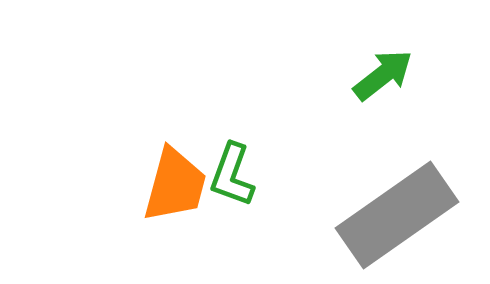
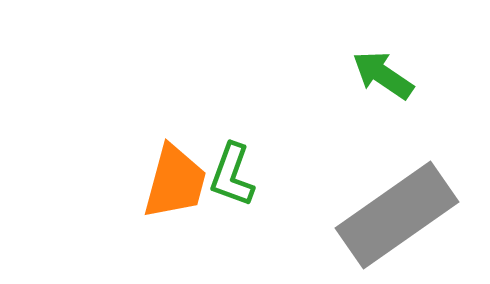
green arrow: rotated 108 degrees counterclockwise
orange trapezoid: moved 3 px up
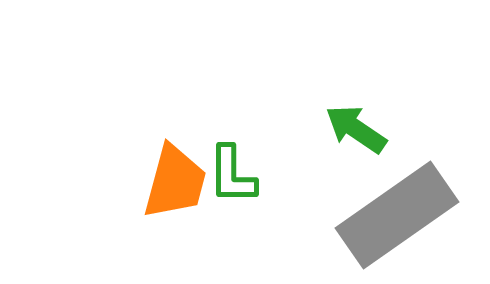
green arrow: moved 27 px left, 54 px down
green L-shape: rotated 20 degrees counterclockwise
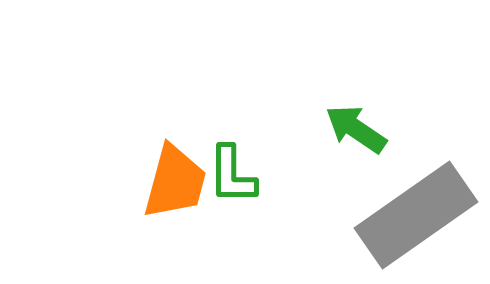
gray rectangle: moved 19 px right
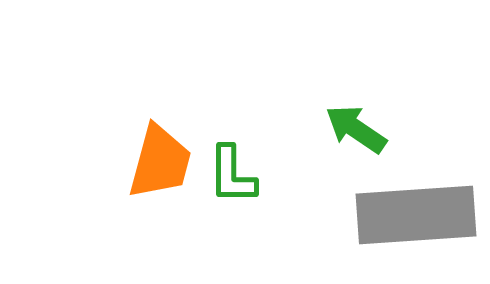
orange trapezoid: moved 15 px left, 20 px up
gray rectangle: rotated 31 degrees clockwise
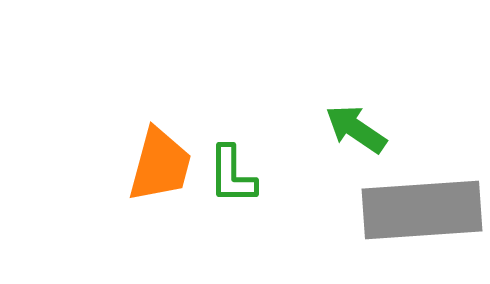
orange trapezoid: moved 3 px down
gray rectangle: moved 6 px right, 5 px up
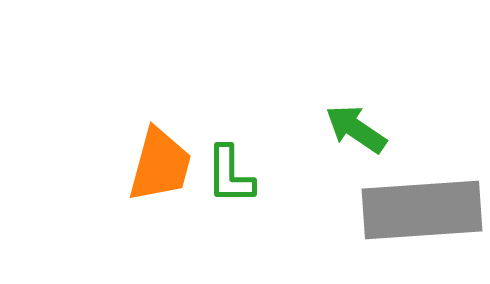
green L-shape: moved 2 px left
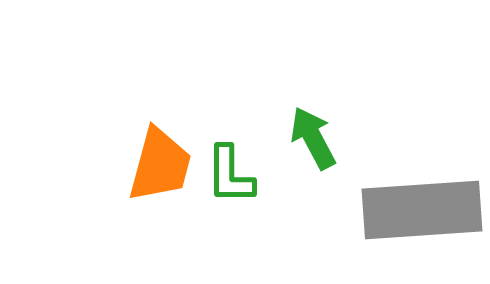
green arrow: moved 43 px left, 9 px down; rotated 28 degrees clockwise
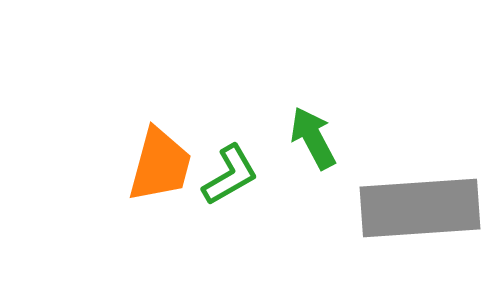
green L-shape: rotated 120 degrees counterclockwise
gray rectangle: moved 2 px left, 2 px up
